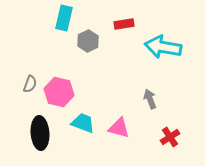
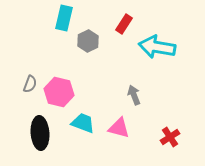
red rectangle: rotated 48 degrees counterclockwise
cyan arrow: moved 6 px left
gray arrow: moved 16 px left, 4 px up
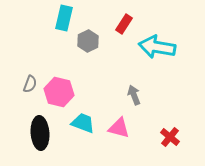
red cross: rotated 18 degrees counterclockwise
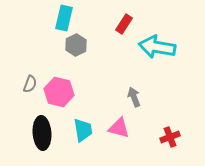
gray hexagon: moved 12 px left, 4 px down
gray arrow: moved 2 px down
cyan trapezoid: moved 7 px down; rotated 60 degrees clockwise
black ellipse: moved 2 px right
red cross: rotated 30 degrees clockwise
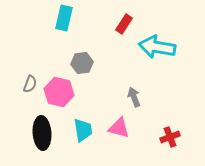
gray hexagon: moved 6 px right, 18 px down; rotated 20 degrees clockwise
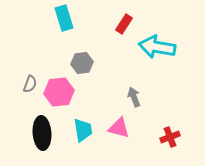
cyan rectangle: rotated 30 degrees counterclockwise
pink hexagon: rotated 20 degrees counterclockwise
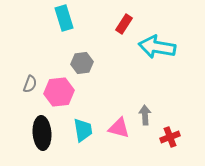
gray arrow: moved 11 px right, 18 px down; rotated 18 degrees clockwise
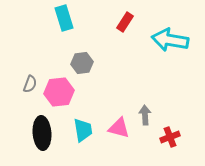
red rectangle: moved 1 px right, 2 px up
cyan arrow: moved 13 px right, 7 px up
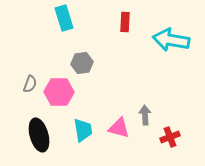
red rectangle: rotated 30 degrees counterclockwise
cyan arrow: moved 1 px right
pink hexagon: rotated 8 degrees clockwise
black ellipse: moved 3 px left, 2 px down; rotated 12 degrees counterclockwise
